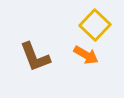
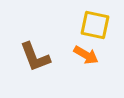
yellow square: rotated 32 degrees counterclockwise
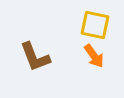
orange arrow: moved 8 px right, 1 px down; rotated 25 degrees clockwise
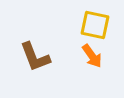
orange arrow: moved 2 px left
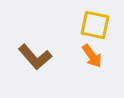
brown L-shape: rotated 20 degrees counterclockwise
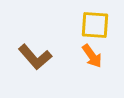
yellow square: rotated 8 degrees counterclockwise
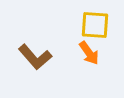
orange arrow: moved 3 px left, 3 px up
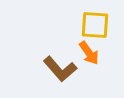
brown L-shape: moved 25 px right, 12 px down
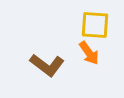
brown L-shape: moved 13 px left, 4 px up; rotated 12 degrees counterclockwise
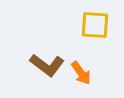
orange arrow: moved 8 px left, 20 px down
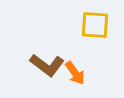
orange arrow: moved 6 px left
